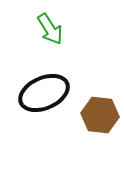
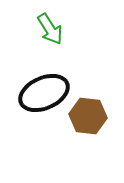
brown hexagon: moved 12 px left, 1 px down
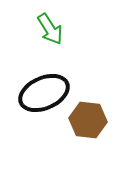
brown hexagon: moved 4 px down
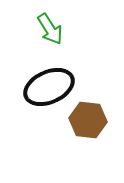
black ellipse: moved 5 px right, 6 px up
